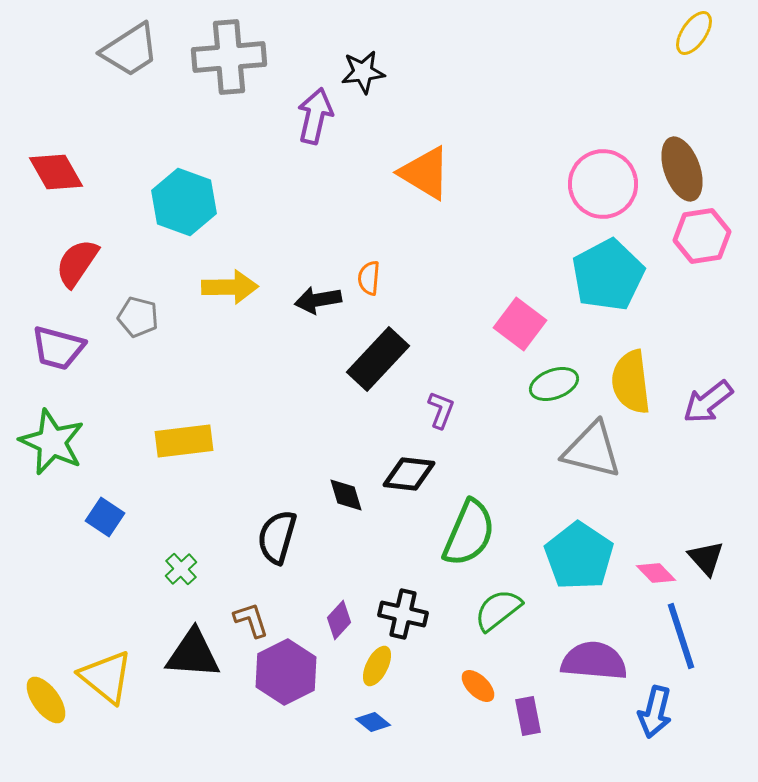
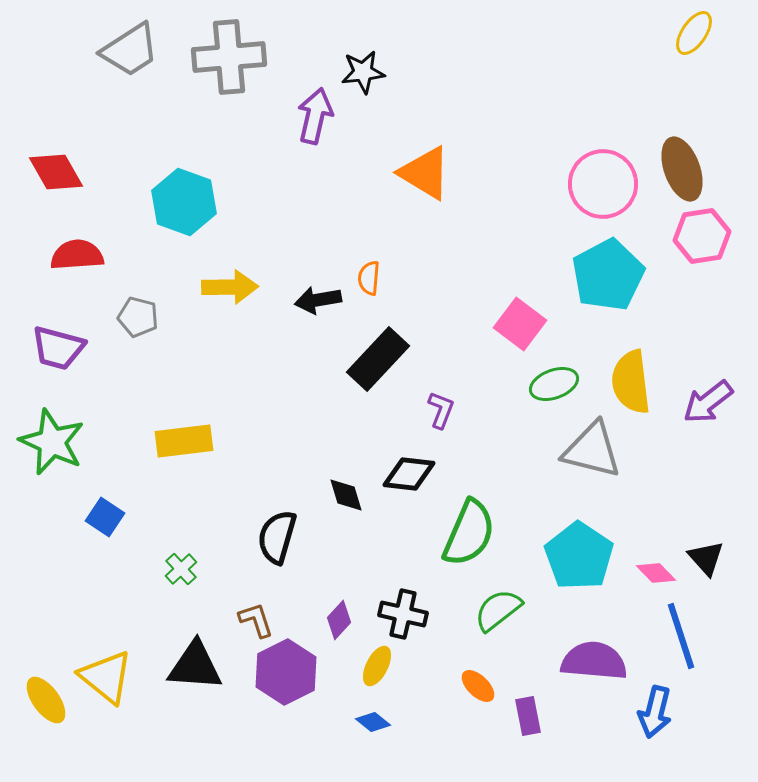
red semicircle at (77, 263): moved 8 px up; rotated 52 degrees clockwise
brown L-shape at (251, 620): moved 5 px right
black triangle at (193, 654): moved 2 px right, 12 px down
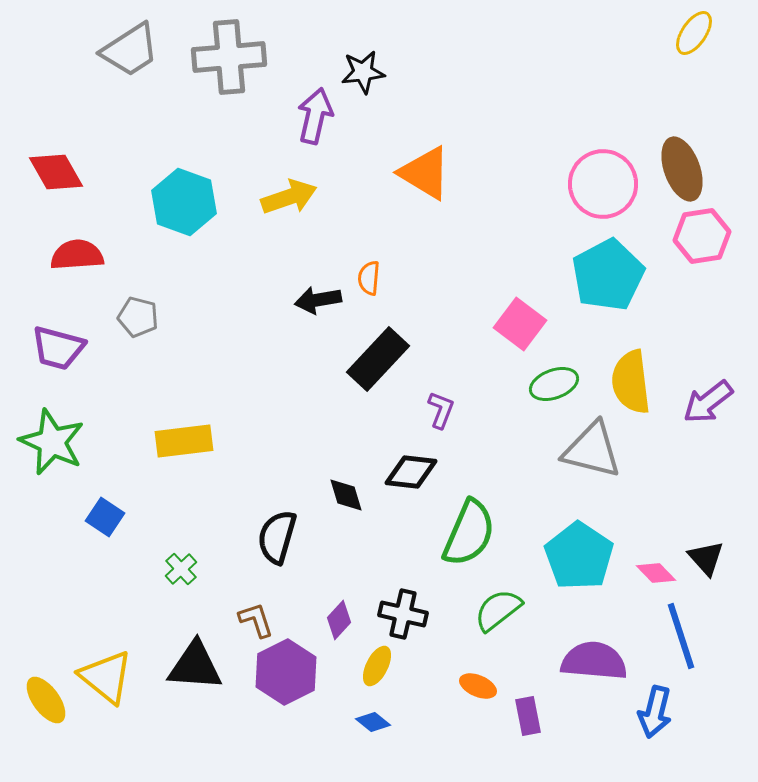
yellow arrow at (230, 287): moved 59 px right, 90 px up; rotated 18 degrees counterclockwise
black diamond at (409, 474): moved 2 px right, 2 px up
orange ellipse at (478, 686): rotated 21 degrees counterclockwise
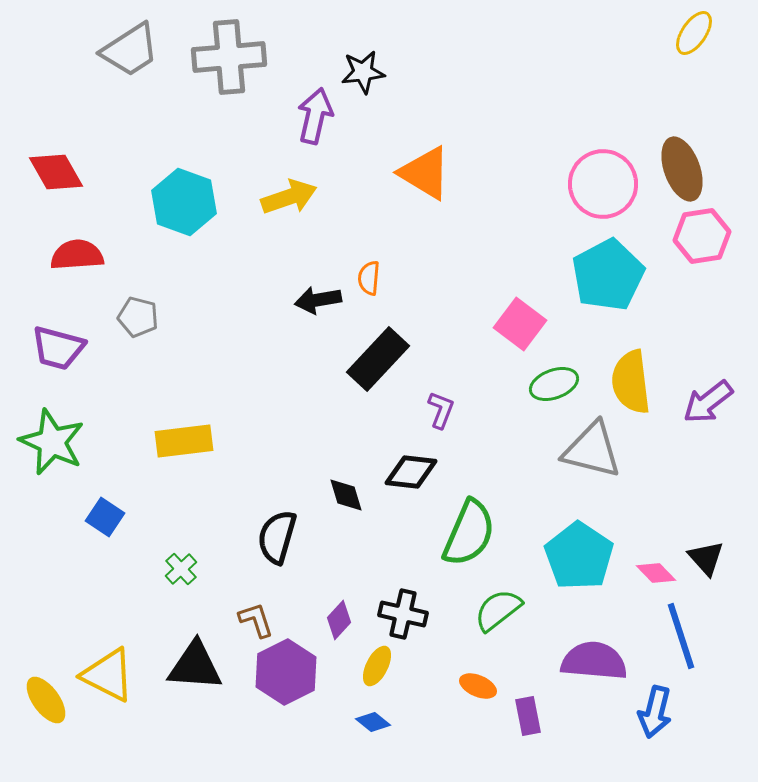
yellow triangle at (106, 677): moved 2 px right, 2 px up; rotated 12 degrees counterclockwise
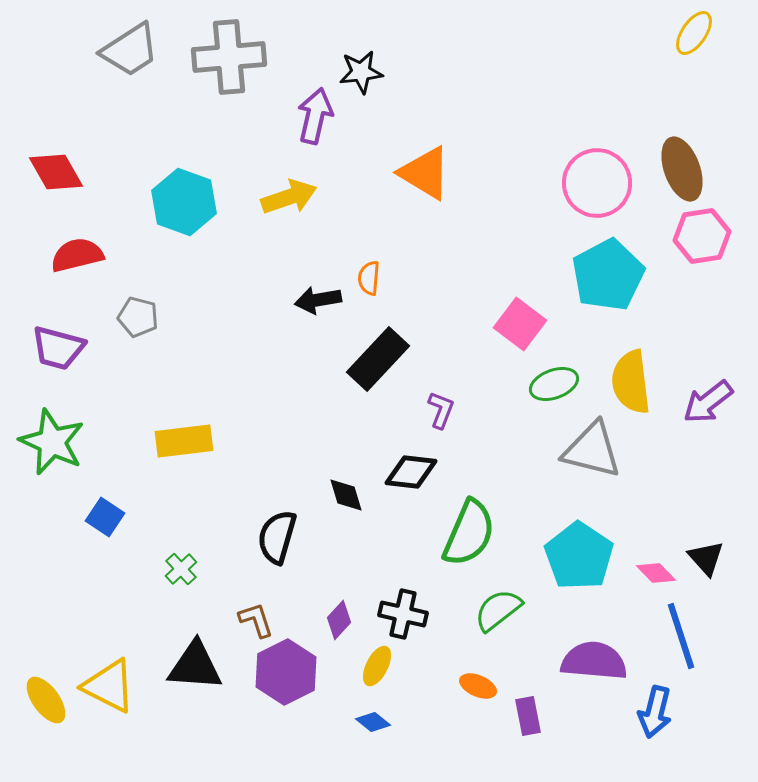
black star at (363, 72): moved 2 px left
pink circle at (603, 184): moved 6 px left, 1 px up
red semicircle at (77, 255): rotated 10 degrees counterclockwise
yellow triangle at (108, 675): moved 1 px right, 11 px down
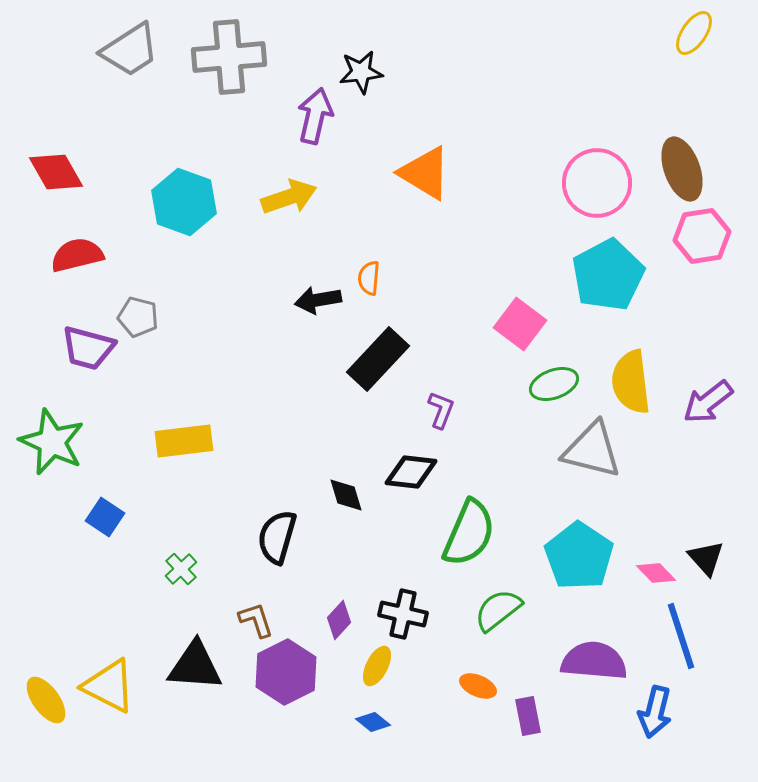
purple trapezoid at (58, 348): moved 30 px right
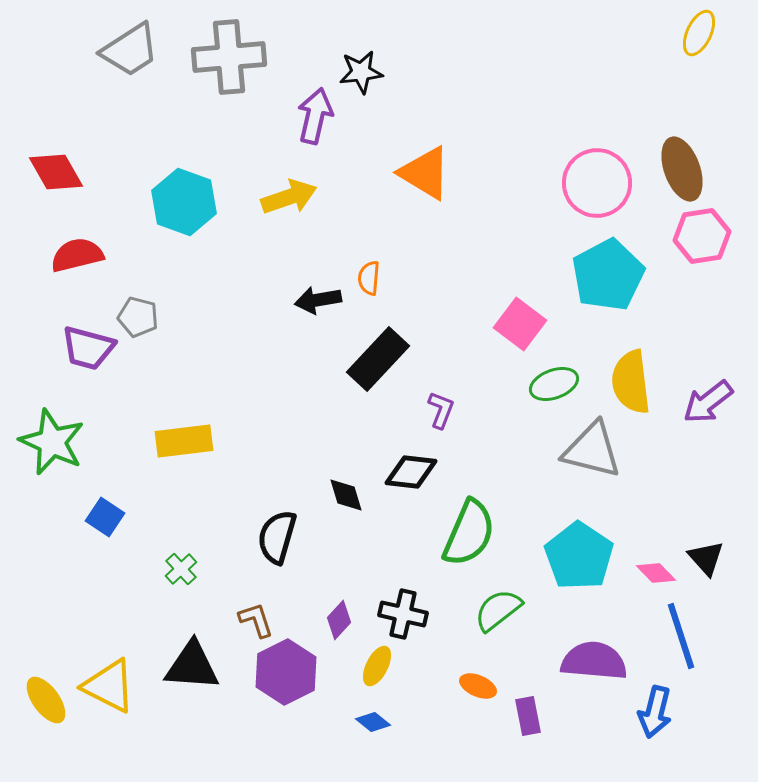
yellow ellipse at (694, 33): moved 5 px right; rotated 9 degrees counterclockwise
black triangle at (195, 666): moved 3 px left
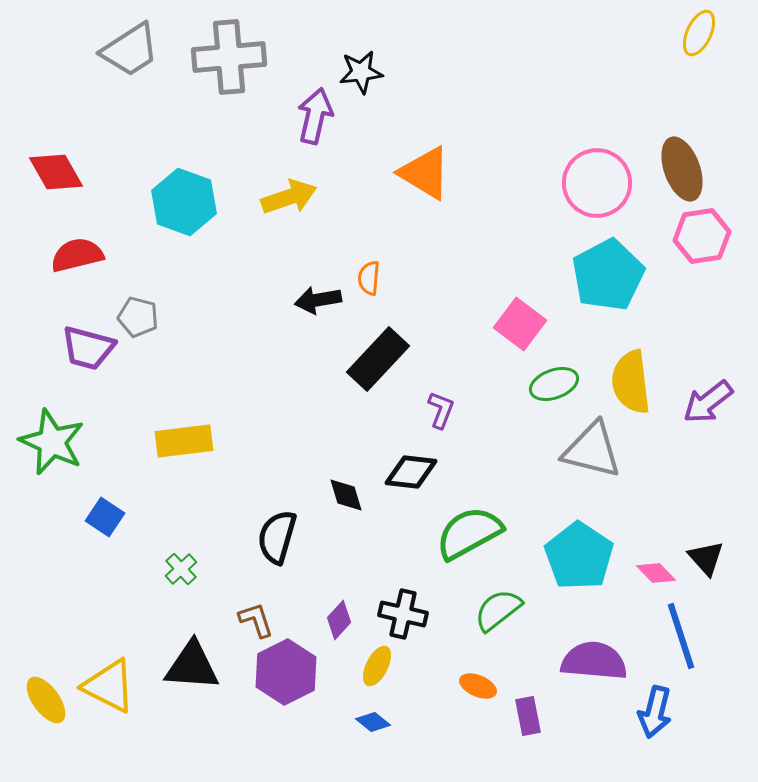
green semicircle at (469, 533): rotated 142 degrees counterclockwise
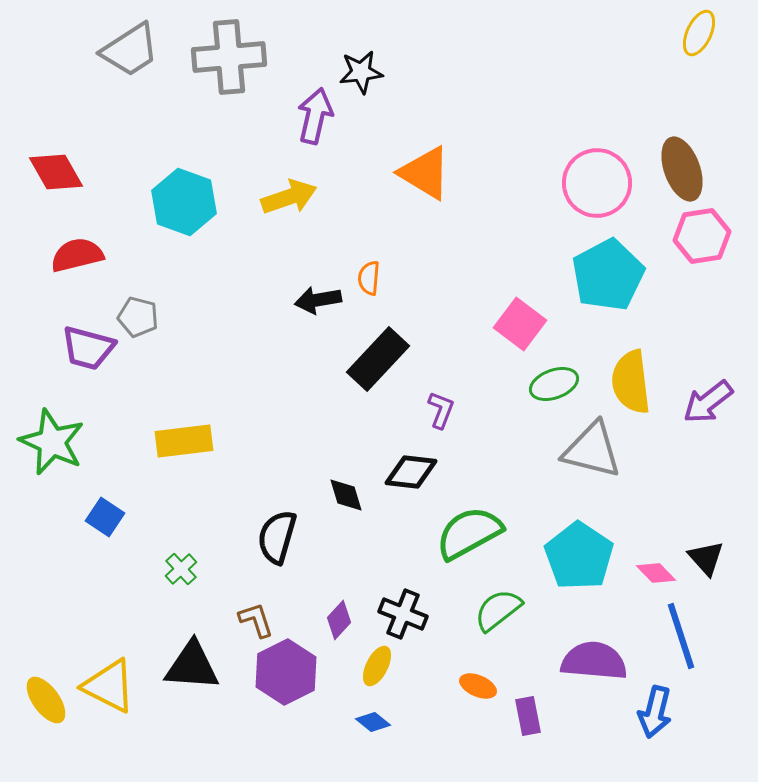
black cross at (403, 614): rotated 9 degrees clockwise
